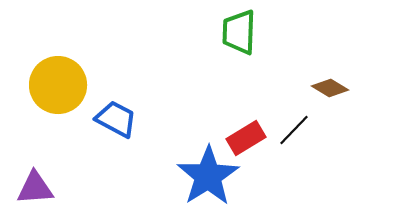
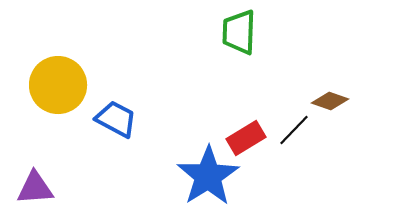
brown diamond: moved 13 px down; rotated 12 degrees counterclockwise
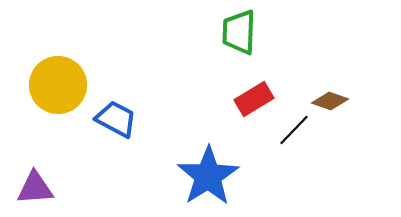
red rectangle: moved 8 px right, 39 px up
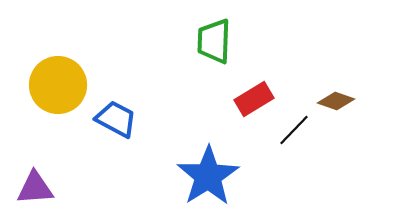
green trapezoid: moved 25 px left, 9 px down
brown diamond: moved 6 px right
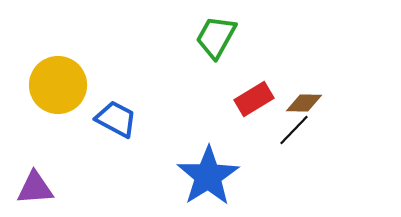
green trapezoid: moved 2 px right, 4 px up; rotated 27 degrees clockwise
brown diamond: moved 32 px left, 2 px down; rotated 18 degrees counterclockwise
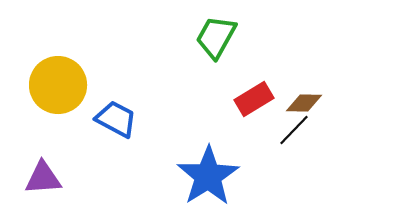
purple triangle: moved 8 px right, 10 px up
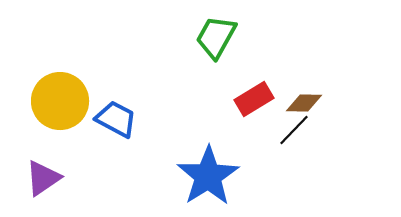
yellow circle: moved 2 px right, 16 px down
purple triangle: rotated 30 degrees counterclockwise
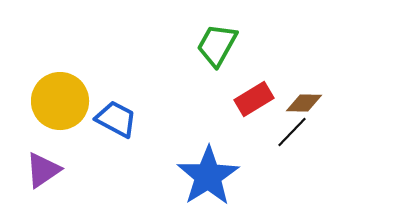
green trapezoid: moved 1 px right, 8 px down
black line: moved 2 px left, 2 px down
purple triangle: moved 8 px up
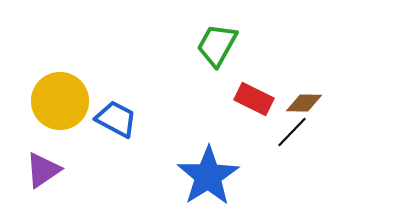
red rectangle: rotated 57 degrees clockwise
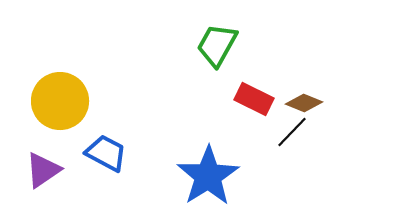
brown diamond: rotated 21 degrees clockwise
blue trapezoid: moved 10 px left, 34 px down
